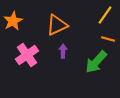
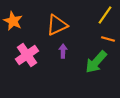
orange star: rotated 18 degrees counterclockwise
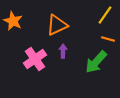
pink cross: moved 8 px right, 4 px down
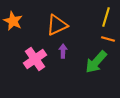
yellow line: moved 1 px right, 2 px down; rotated 18 degrees counterclockwise
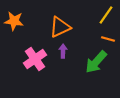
yellow line: moved 2 px up; rotated 18 degrees clockwise
orange star: moved 1 px right; rotated 18 degrees counterclockwise
orange triangle: moved 3 px right, 2 px down
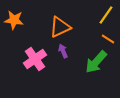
orange star: moved 1 px up
orange line: rotated 16 degrees clockwise
purple arrow: rotated 24 degrees counterclockwise
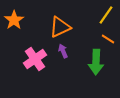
orange star: rotated 30 degrees clockwise
green arrow: rotated 40 degrees counterclockwise
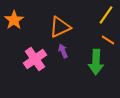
orange line: moved 1 px down
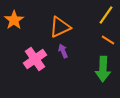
green arrow: moved 7 px right, 7 px down
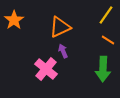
pink cross: moved 11 px right, 10 px down; rotated 15 degrees counterclockwise
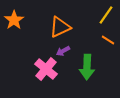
purple arrow: rotated 96 degrees counterclockwise
green arrow: moved 16 px left, 2 px up
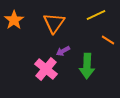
yellow line: moved 10 px left; rotated 30 degrees clockwise
orange triangle: moved 6 px left, 4 px up; rotated 30 degrees counterclockwise
green arrow: moved 1 px up
